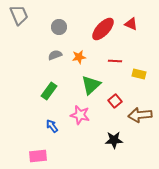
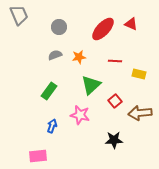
brown arrow: moved 2 px up
blue arrow: rotated 56 degrees clockwise
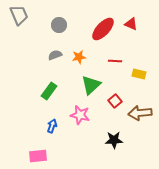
gray circle: moved 2 px up
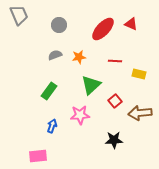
pink star: rotated 18 degrees counterclockwise
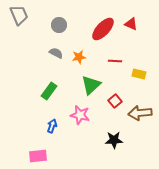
gray semicircle: moved 1 px right, 2 px up; rotated 48 degrees clockwise
pink star: rotated 18 degrees clockwise
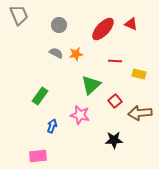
orange star: moved 3 px left, 3 px up
green rectangle: moved 9 px left, 5 px down
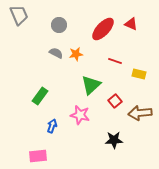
red line: rotated 16 degrees clockwise
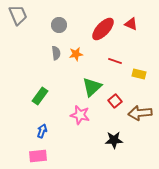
gray trapezoid: moved 1 px left
gray semicircle: rotated 56 degrees clockwise
green triangle: moved 1 px right, 2 px down
blue arrow: moved 10 px left, 5 px down
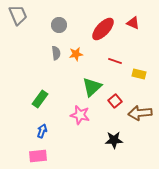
red triangle: moved 2 px right, 1 px up
green rectangle: moved 3 px down
